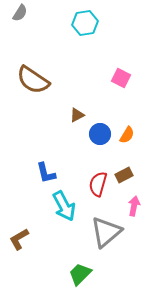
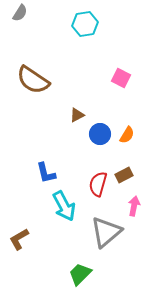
cyan hexagon: moved 1 px down
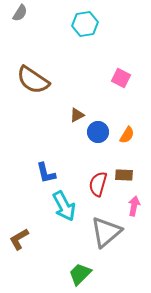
blue circle: moved 2 px left, 2 px up
brown rectangle: rotated 30 degrees clockwise
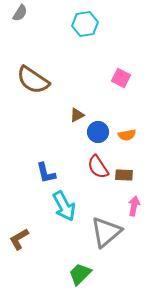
orange semicircle: rotated 48 degrees clockwise
red semicircle: moved 17 px up; rotated 50 degrees counterclockwise
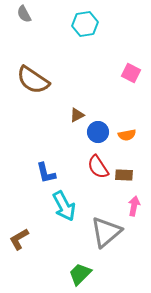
gray semicircle: moved 4 px right, 1 px down; rotated 120 degrees clockwise
pink square: moved 10 px right, 5 px up
